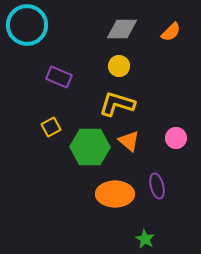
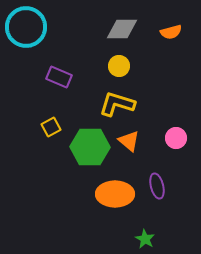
cyan circle: moved 1 px left, 2 px down
orange semicircle: rotated 30 degrees clockwise
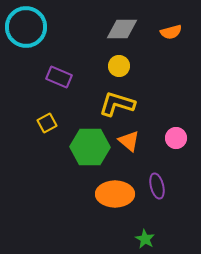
yellow square: moved 4 px left, 4 px up
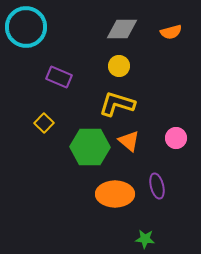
yellow square: moved 3 px left; rotated 18 degrees counterclockwise
green star: rotated 24 degrees counterclockwise
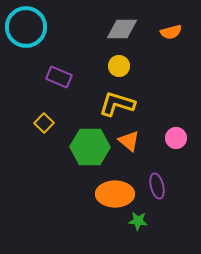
green star: moved 7 px left, 18 px up
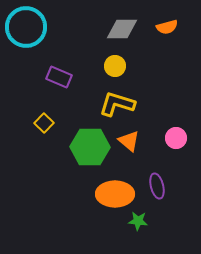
orange semicircle: moved 4 px left, 5 px up
yellow circle: moved 4 px left
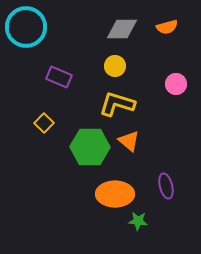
pink circle: moved 54 px up
purple ellipse: moved 9 px right
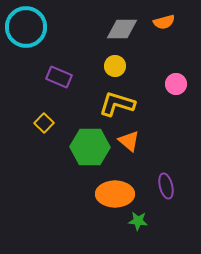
orange semicircle: moved 3 px left, 5 px up
